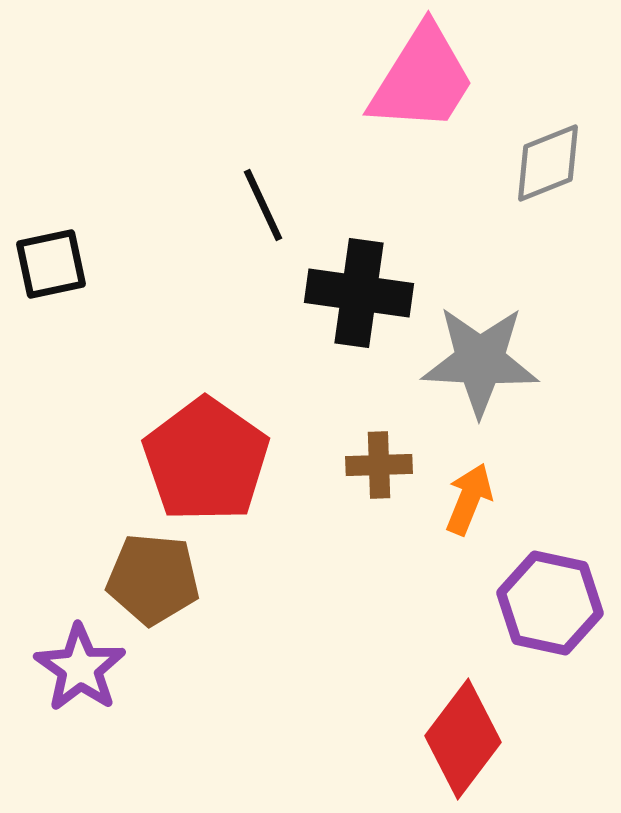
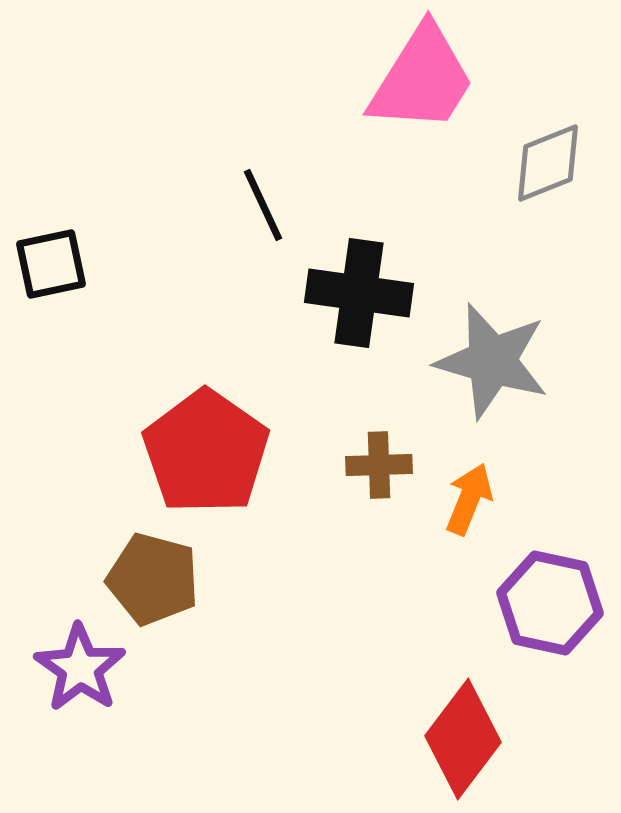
gray star: moved 12 px right; rotated 13 degrees clockwise
red pentagon: moved 8 px up
brown pentagon: rotated 10 degrees clockwise
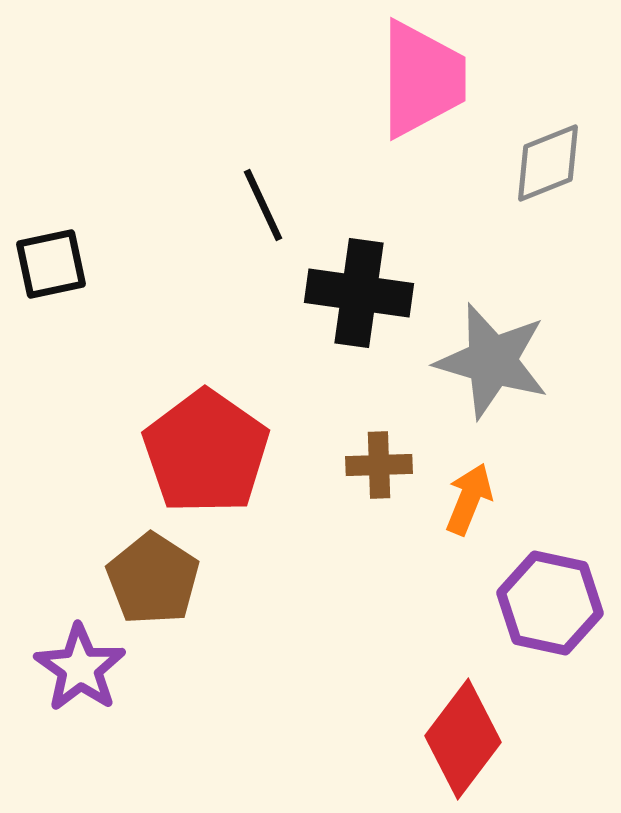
pink trapezoid: rotated 32 degrees counterclockwise
brown pentagon: rotated 18 degrees clockwise
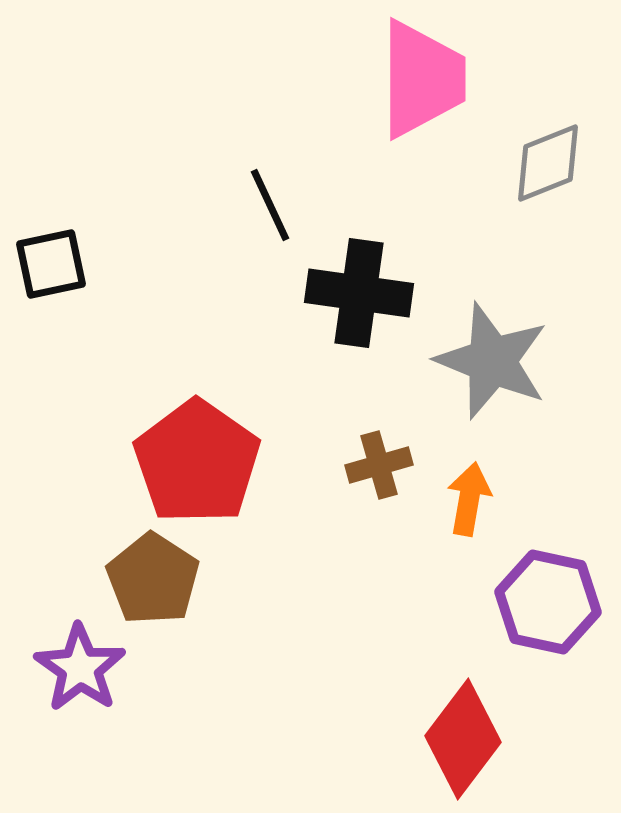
black line: moved 7 px right
gray star: rotated 6 degrees clockwise
red pentagon: moved 9 px left, 10 px down
brown cross: rotated 14 degrees counterclockwise
orange arrow: rotated 12 degrees counterclockwise
purple hexagon: moved 2 px left, 1 px up
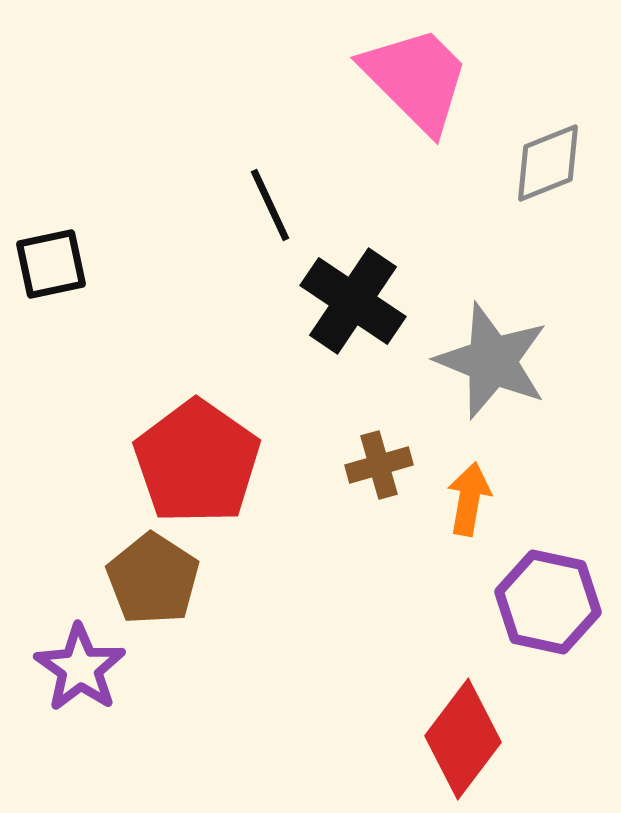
pink trapezoid: moved 6 px left; rotated 45 degrees counterclockwise
black cross: moved 6 px left, 8 px down; rotated 26 degrees clockwise
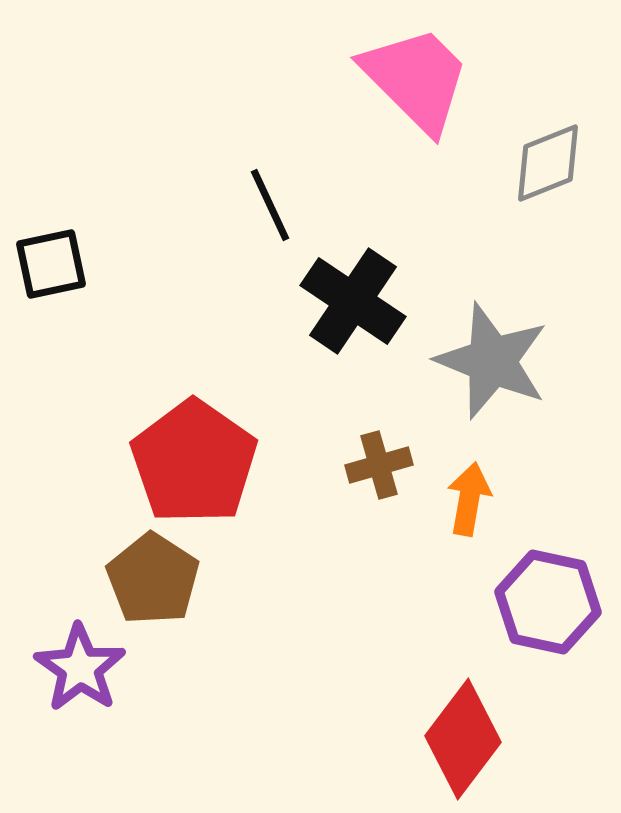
red pentagon: moved 3 px left
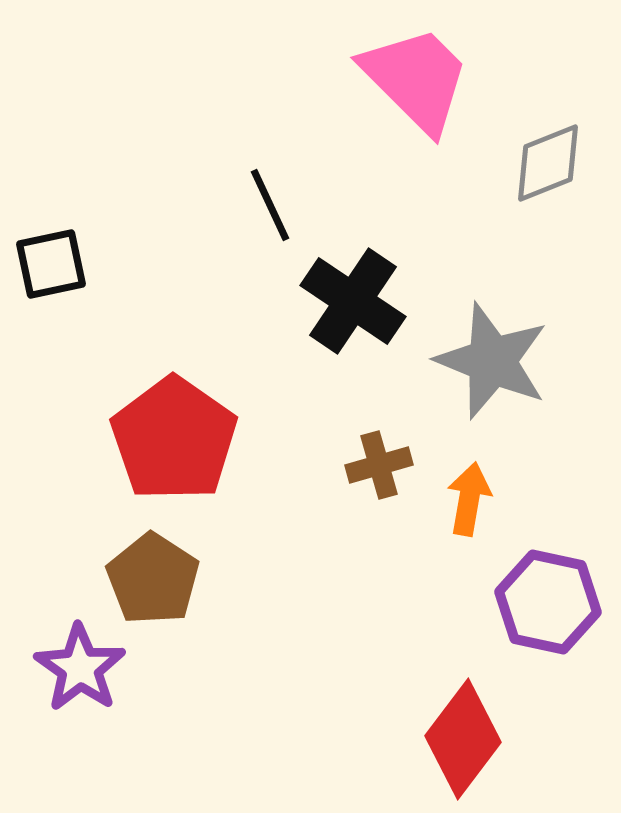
red pentagon: moved 20 px left, 23 px up
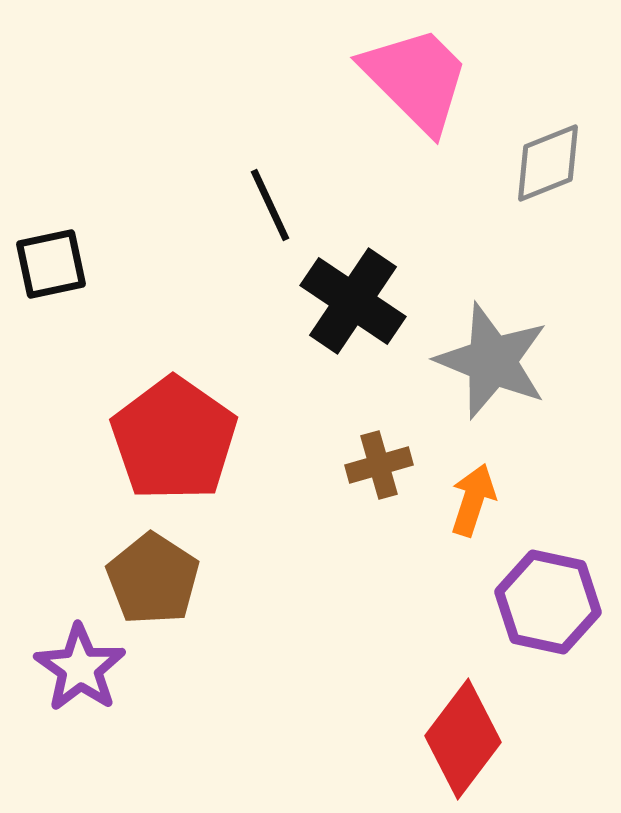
orange arrow: moved 4 px right, 1 px down; rotated 8 degrees clockwise
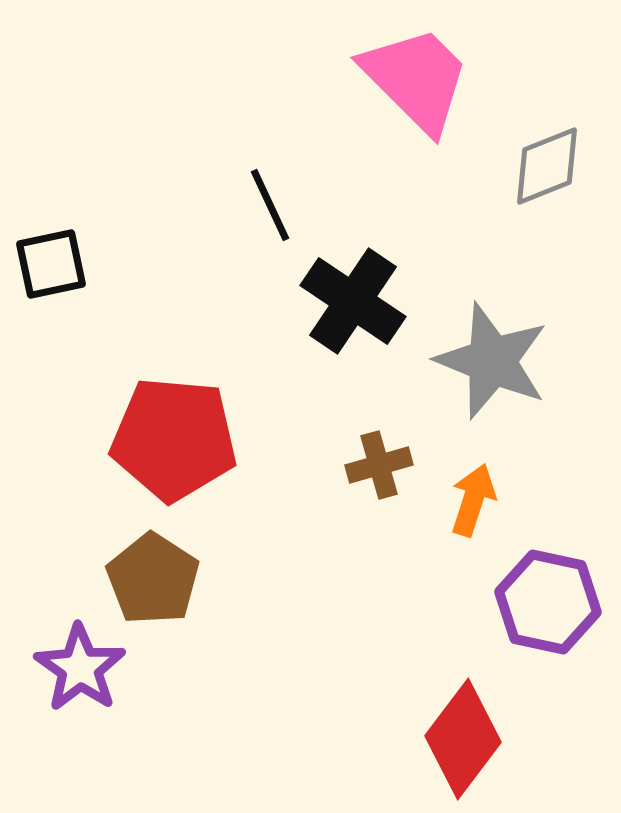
gray diamond: moved 1 px left, 3 px down
red pentagon: rotated 30 degrees counterclockwise
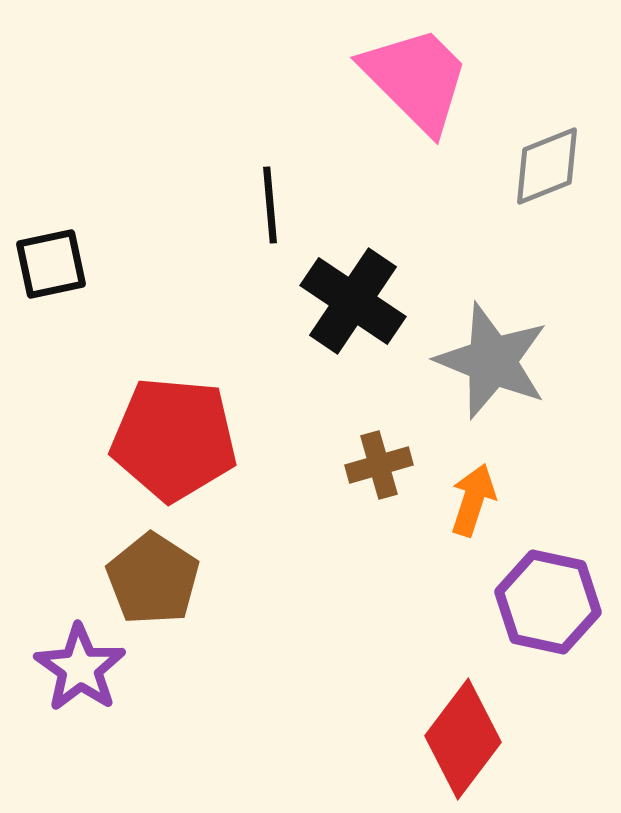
black line: rotated 20 degrees clockwise
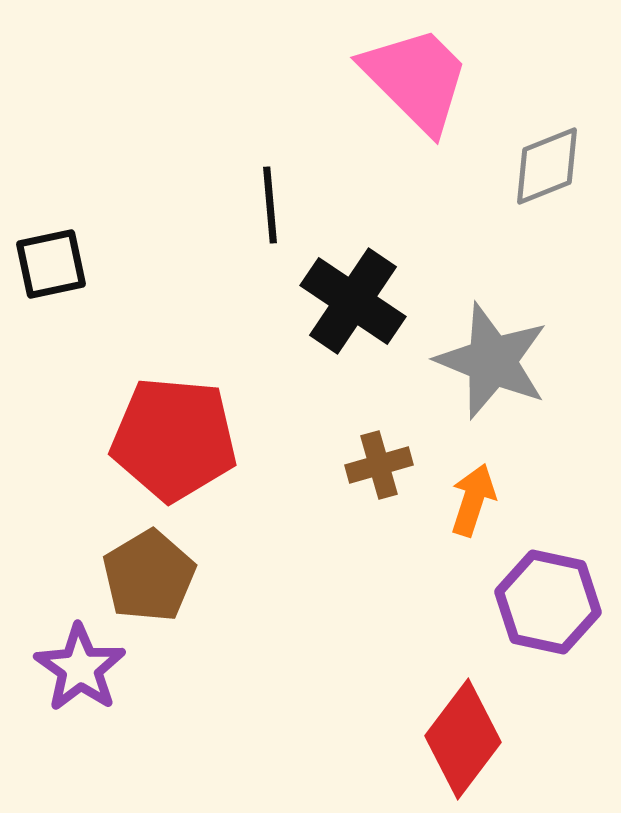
brown pentagon: moved 4 px left, 3 px up; rotated 8 degrees clockwise
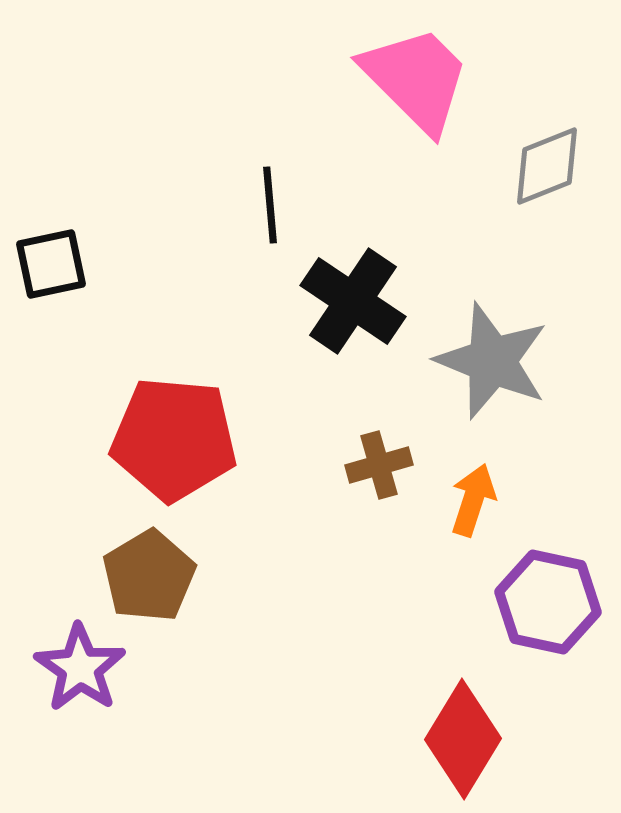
red diamond: rotated 6 degrees counterclockwise
